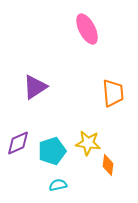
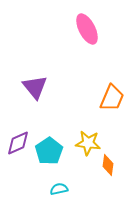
purple triangle: rotated 36 degrees counterclockwise
orange trapezoid: moved 1 px left, 5 px down; rotated 28 degrees clockwise
cyan pentagon: moved 3 px left; rotated 16 degrees counterclockwise
cyan semicircle: moved 1 px right, 4 px down
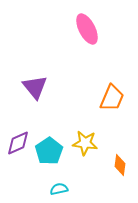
yellow star: moved 3 px left
orange diamond: moved 12 px right
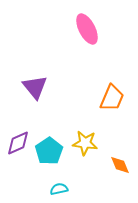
orange diamond: rotated 30 degrees counterclockwise
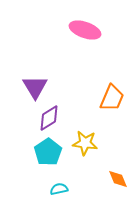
pink ellipse: moved 2 px left, 1 px down; rotated 44 degrees counterclockwise
purple triangle: rotated 8 degrees clockwise
purple diamond: moved 31 px right, 25 px up; rotated 8 degrees counterclockwise
cyan pentagon: moved 1 px left, 1 px down
orange diamond: moved 2 px left, 14 px down
